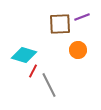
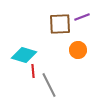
red line: rotated 32 degrees counterclockwise
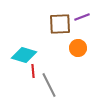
orange circle: moved 2 px up
